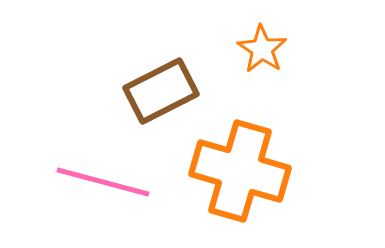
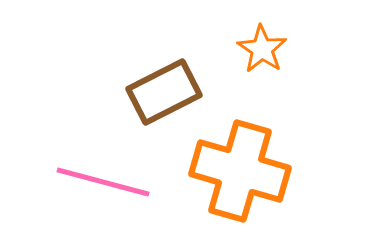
brown rectangle: moved 3 px right, 1 px down
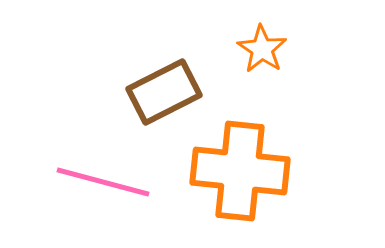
orange cross: rotated 10 degrees counterclockwise
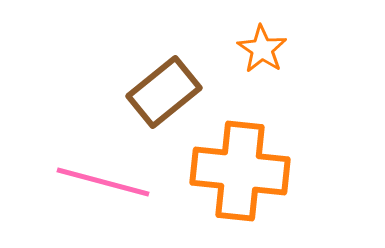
brown rectangle: rotated 12 degrees counterclockwise
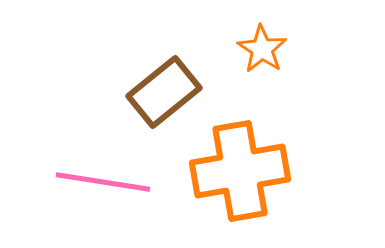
orange cross: rotated 16 degrees counterclockwise
pink line: rotated 6 degrees counterclockwise
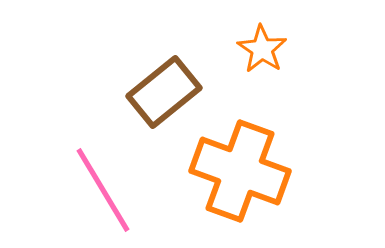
orange cross: rotated 30 degrees clockwise
pink line: moved 8 px down; rotated 50 degrees clockwise
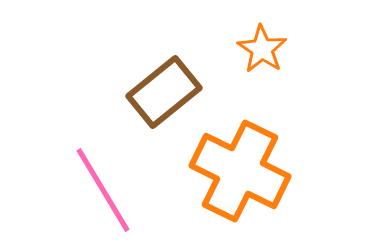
orange cross: rotated 6 degrees clockwise
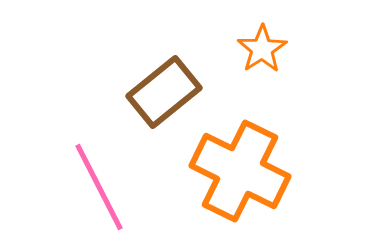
orange star: rotated 6 degrees clockwise
pink line: moved 4 px left, 3 px up; rotated 4 degrees clockwise
